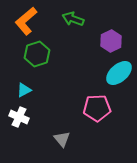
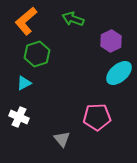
cyan triangle: moved 7 px up
pink pentagon: moved 9 px down
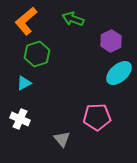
white cross: moved 1 px right, 2 px down
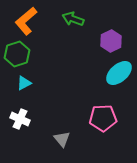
green hexagon: moved 20 px left
pink pentagon: moved 6 px right, 1 px down
